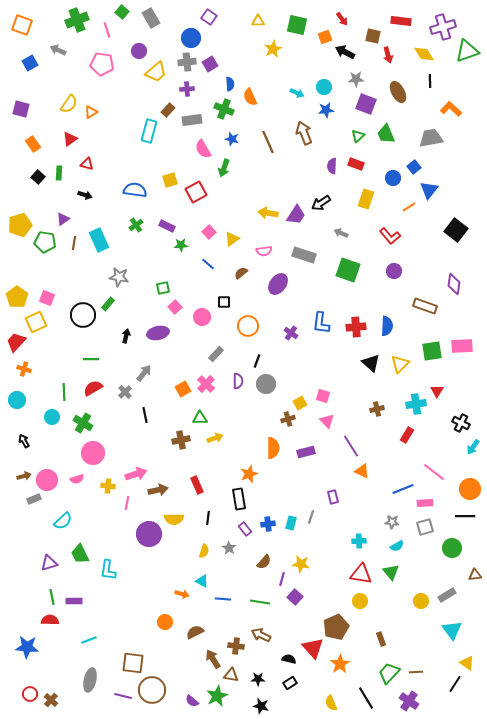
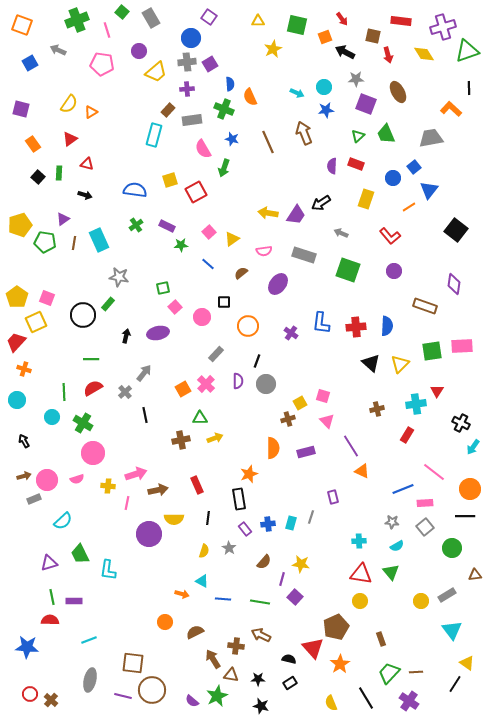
black line at (430, 81): moved 39 px right, 7 px down
cyan rectangle at (149, 131): moved 5 px right, 4 px down
gray square at (425, 527): rotated 24 degrees counterclockwise
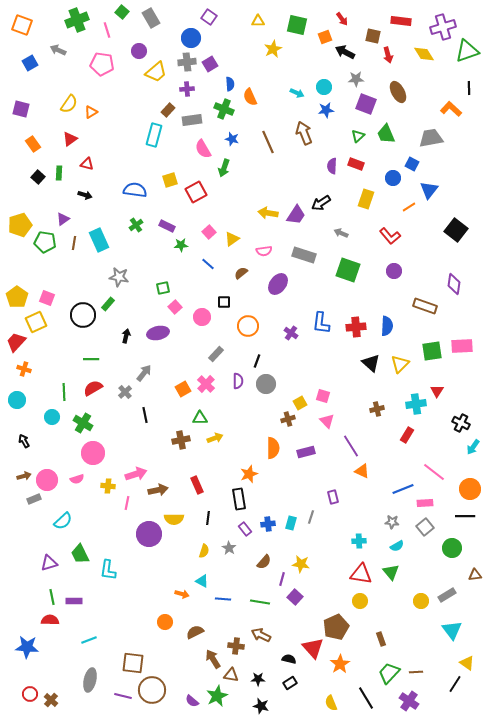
blue square at (414, 167): moved 2 px left, 3 px up; rotated 24 degrees counterclockwise
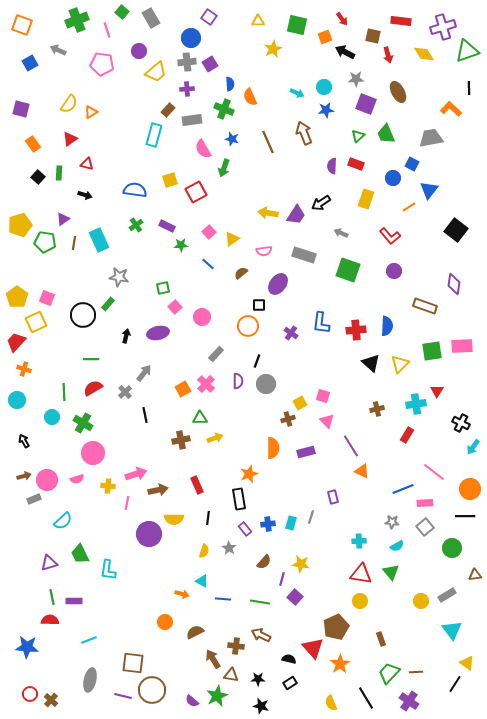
black square at (224, 302): moved 35 px right, 3 px down
red cross at (356, 327): moved 3 px down
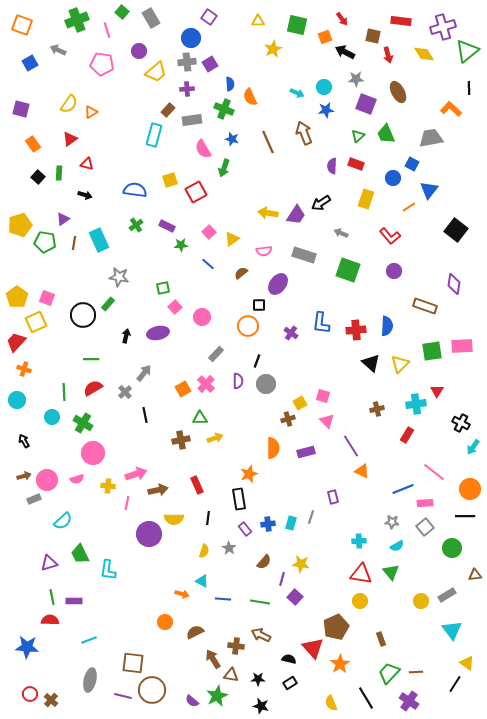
green triangle at (467, 51): rotated 20 degrees counterclockwise
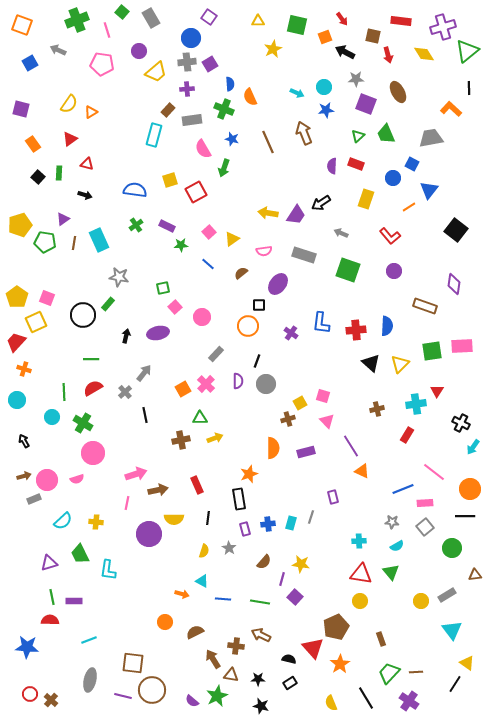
yellow cross at (108, 486): moved 12 px left, 36 px down
purple rectangle at (245, 529): rotated 24 degrees clockwise
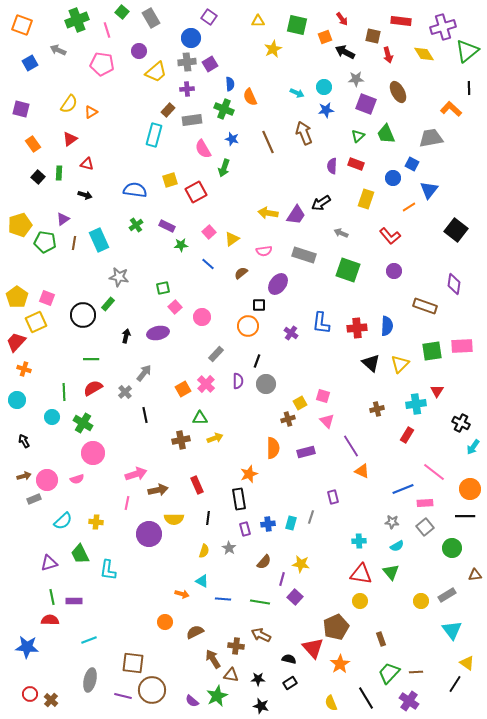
red cross at (356, 330): moved 1 px right, 2 px up
